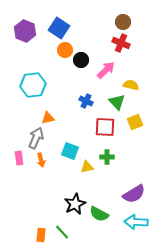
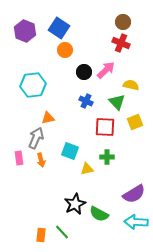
black circle: moved 3 px right, 12 px down
yellow triangle: moved 2 px down
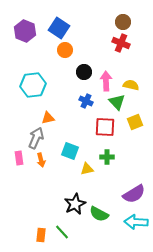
pink arrow: moved 11 px down; rotated 48 degrees counterclockwise
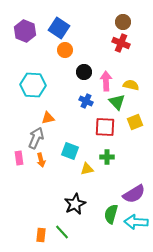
cyan hexagon: rotated 10 degrees clockwise
green semicircle: moved 12 px right; rotated 78 degrees clockwise
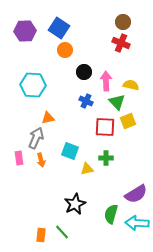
purple hexagon: rotated 25 degrees counterclockwise
yellow square: moved 7 px left, 1 px up
green cross: moved 1 px left, 1 px down
purple semicircle: moved 2 px right
cyan arrow: moved 1 px right, 1 px down
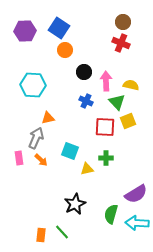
orange arrow: rotated 32 degrees counterclockwise
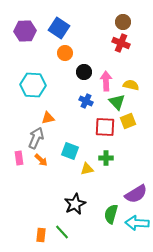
orange circle: moved 3 px down
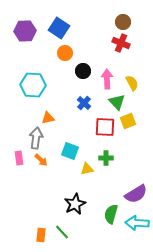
black circle: moved 1 px left, 1 px up
pink arrow: moved 1 px right, 2 px up
yellow semicircle: moved 1 px right, 2 px up; rotated 49 degrees clockwise
blue cross: moved 2 px left, 2 px down; rotated 16 degrees clockwise
gray arrow: rotated 15 degrees counterclockwise
